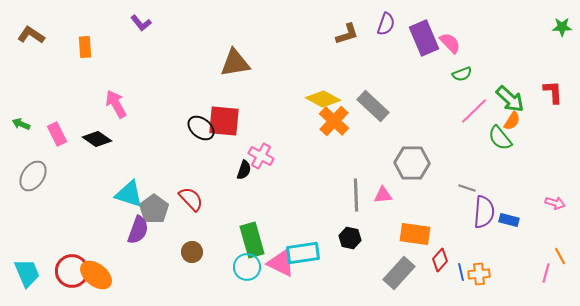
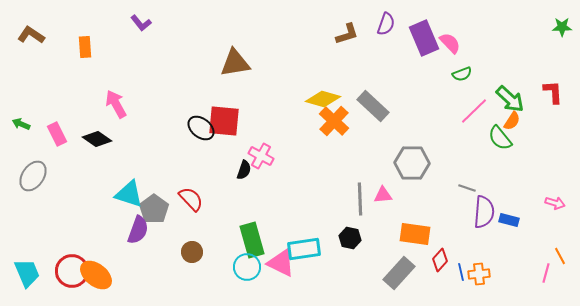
yellow diamond at (323, 99): rotated 12 degrees counterclockwise
gray line at (356, 195): moved 4 px right, 4 px down
cyan rectangle at (303, 253): moved 1 px right, 4 px up
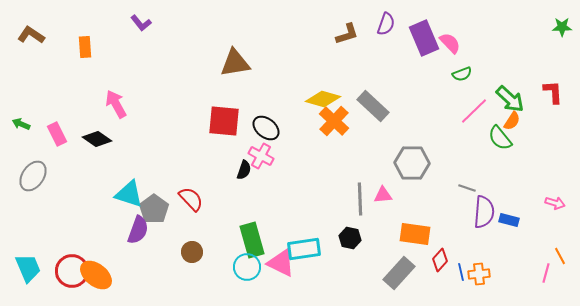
black ellipse at (201, 128): moved 65 px right
cyan trapezoid at (27, 273): moved 1 px right, 5 px up
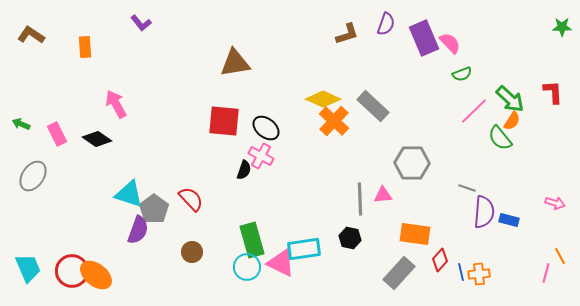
yellow diamond at (323, 99): rotated 8 degrees clockwise
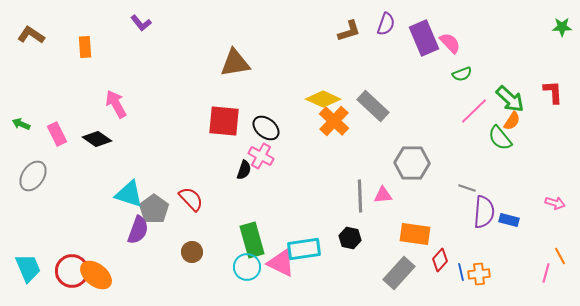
brown L-shape at (347, 34): moved 2 px right, 3 px up
gray line at (360, 199): moved 3 px up
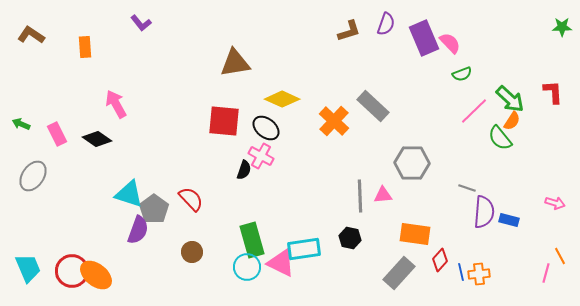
yellow diamond at (323, 99): moved 41 px left
